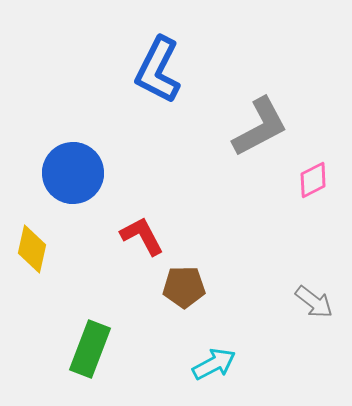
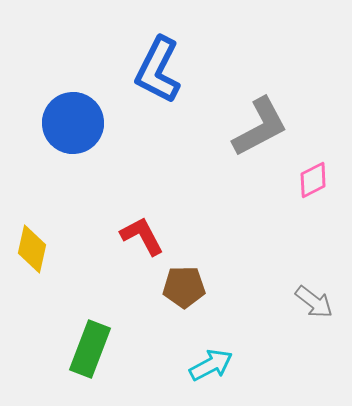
blue circle: moved 50 px up
cyan arrow: moved 3 px left, 1 px down
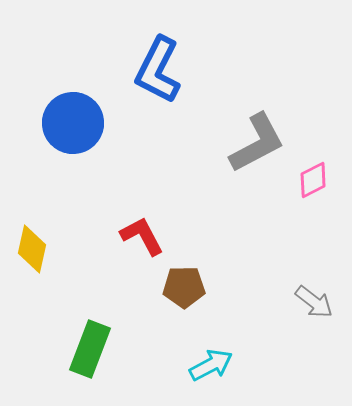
gray L-shape: moved 3 px left, 16 px down
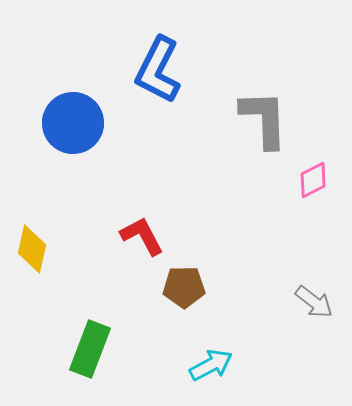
gray L-shape: moved 7 px right, 24 px up; rotated 64 degrees counterclockwise
